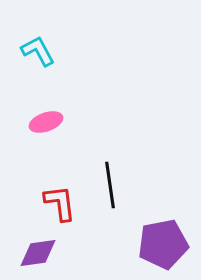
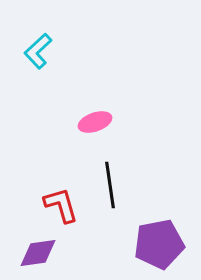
cyan L-shape: rotated 105 degrees counterclockwise
pink ellipse: moved 49 px right
red L-shape: moved 1 px right, 2 px down; rotated 9 degrees counterclockwise
purple pentagon: moved 4 px left
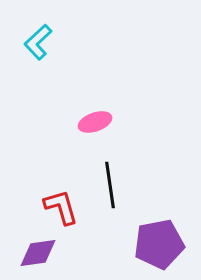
cyan L-shape: moved 9 px up
red L-shape: moved 2 px down
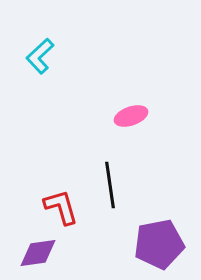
cyan L-shape: moved 2 px right, 14 px down
pink ellipse: moved 36 px right, 6 px up
